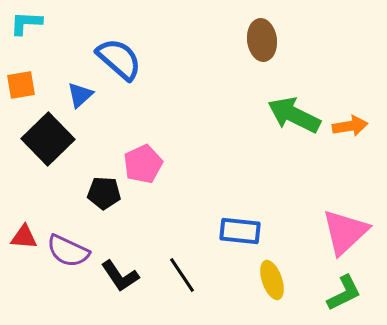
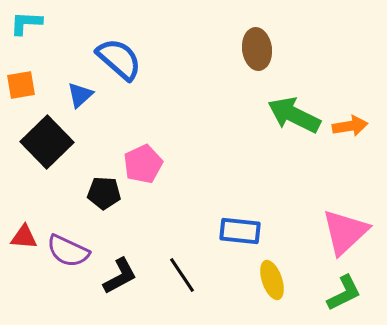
brown ellipse: moved 5 px left, 9 px down
black square: moved 1 px left, 3 px down
black L-shape: rotated 84 degrees counterclockwise
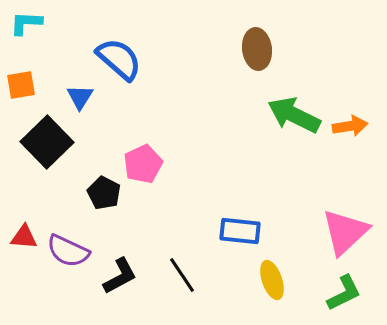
blue triangle: moved 2 px down; rotated 16 degrees counterclockwise
black pentagon: rotated 24 degrees clockwise
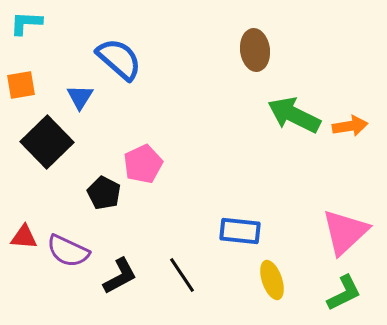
brown ellipse: moved 2 px left, 1 px down
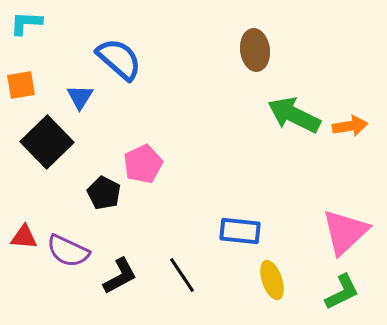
green L-shape: moved 2 px left, 1 px up
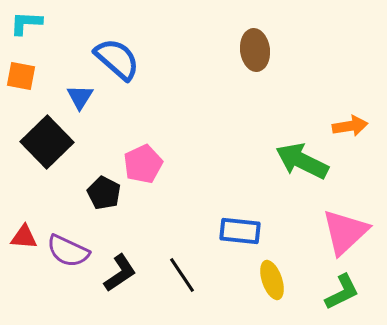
blue semicircle: moved 2 px left
orange square: moved 9 px up; rotated 20 degrees clockwise
green arrow: moved 8 px right, 46 px down
black L-shape: moved 3 px up; rotated 6 degrees counterclockwise
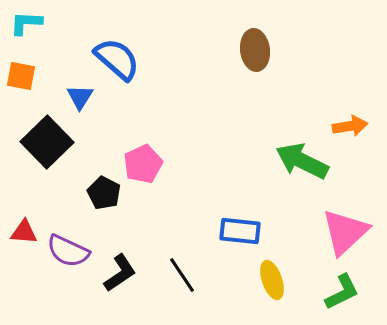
red triangle: moved 5 px up
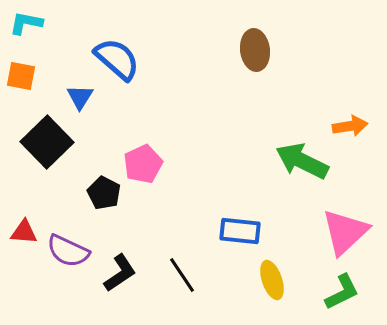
cyan L-shape: rotated 8 degrees clockwise
